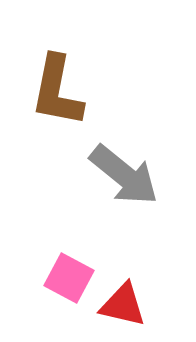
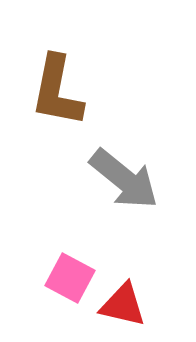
gray arrow: moved 4 px down
pink square: moved 1 px right
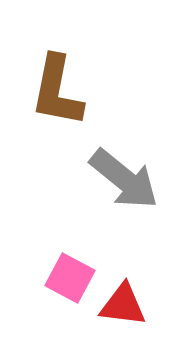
red triangle: rotated 6 degrees counterclockwise
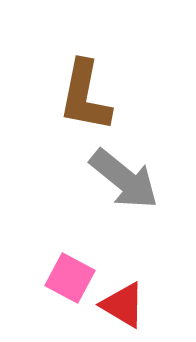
brown L-shape: moved 28 px right, 5 px down
red triangle: rotated 24 degrees clockwise
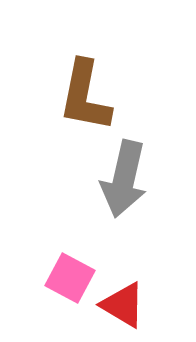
gray arrow: rotated 64 degrees clockwise
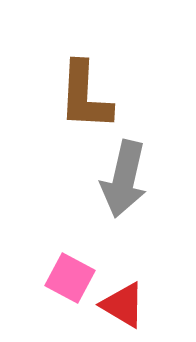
brown L-shape: rotated 8 degrees counterclockwise
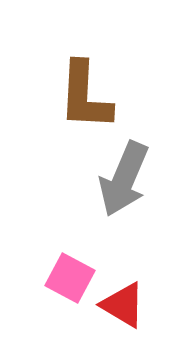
gray arrow: rotated 10 degrees clockwise
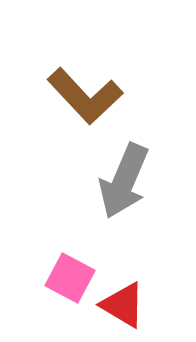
brown L-shape: rotated 46 degrees counterclockwise
gray arrow: moved 2 px down
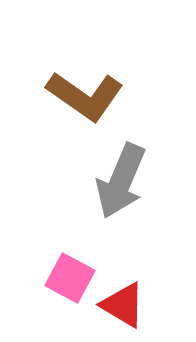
brown L-shape: rotated 12 degrees counterclockwise
gray arrow: moved 3 px left
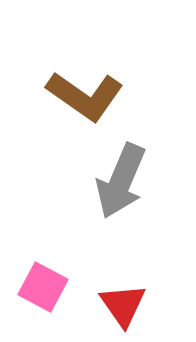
pink square: moved 27 px left, 9 px down
red triangle: rotated 24 degrees clockwise
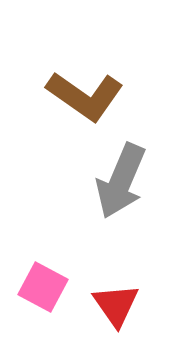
red triangle: moved 7 px left
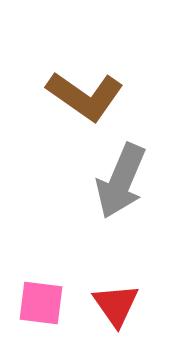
pink square: moved 2 px left, 16 px down; rotated 21 degrees counterclockwise
